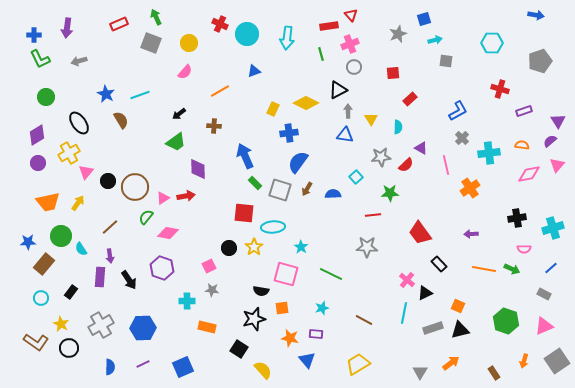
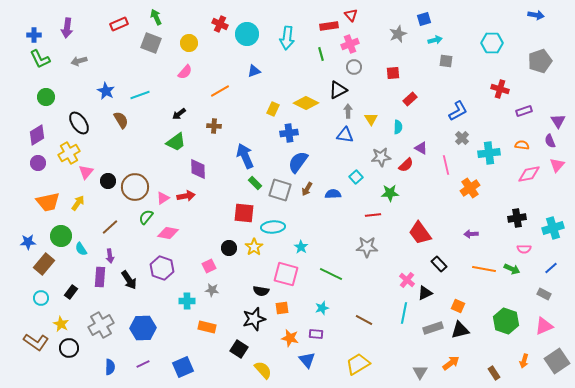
blue star at (106, 94): moved 3 px up
purple semicircle at (550, 141): rotated 72 degrees counterclockwise
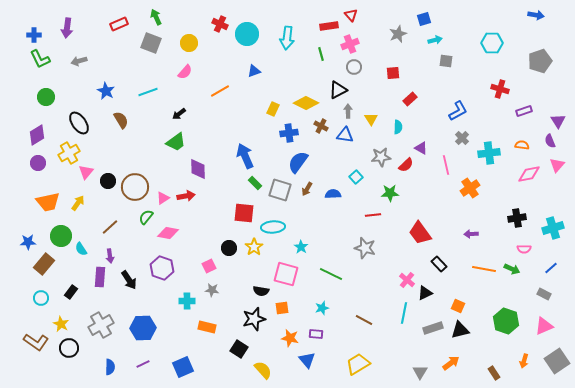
cyan line at (140, 95): moved 8 px right, 3 px up
brown cross at (214, 126): moved 107 px right; rotated 24 degrees clockwise
gray star at (367, 247): moved 2 px left, 1 px down; rotated 15 degrees clockwise
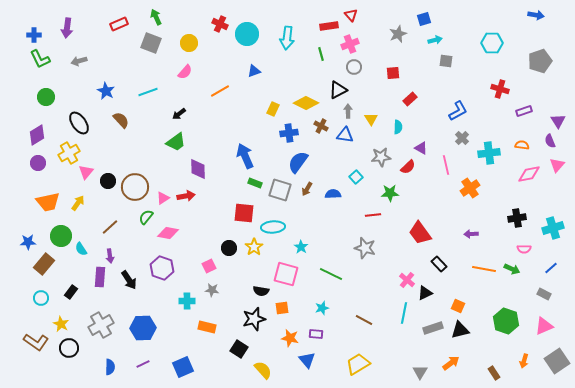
brown semicircle at (121, 120): rotated 12 degrees counterclockwise
red semicircle at (406, 165): moved 2 px right, 2 px down
green rectangle at (255, 183): rotated 24 degrees counterclockwise
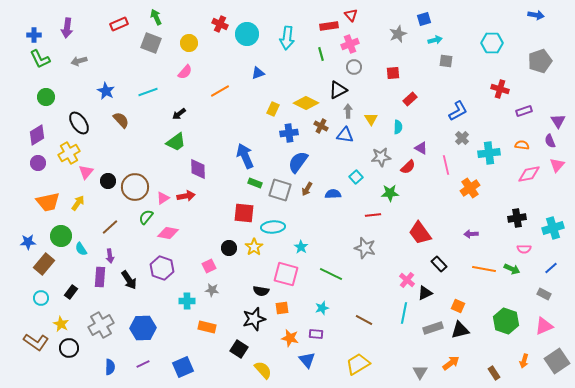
blue triangle at (254, 71): moved 4 px right, 2 px down
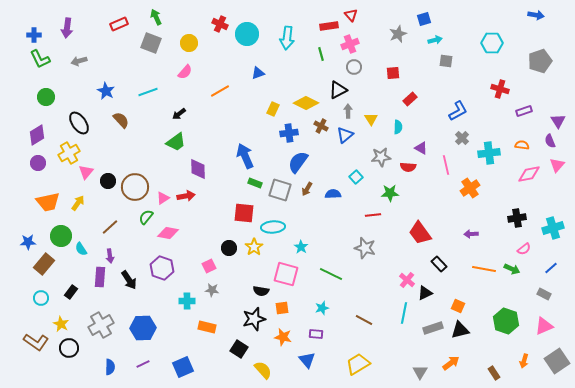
blue triangle at (345, 135): rotated 48 degrees counterclockwise
red semicircle at (408, 167): rotated 49 degrees clockwise
pink semicircle at (524, 249): rotated 40 degrees counterclockwise
orange star at (290, 338): moved 7 px left, 1 px up
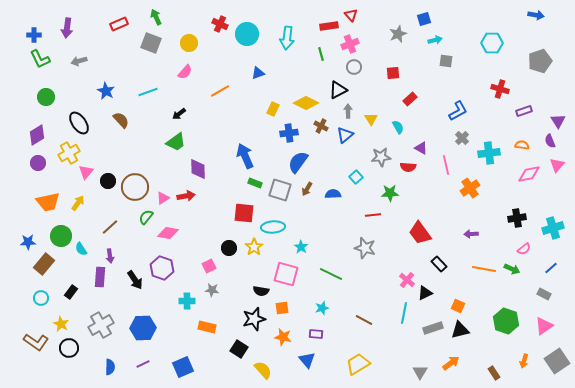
cyan semicircle at (398, 127): rotated 32 degrees counterclockwise
black arrow at (129, 280): moved 6 px right
pink triangle at (544, 326): rotated 12 degrees counterclockwise
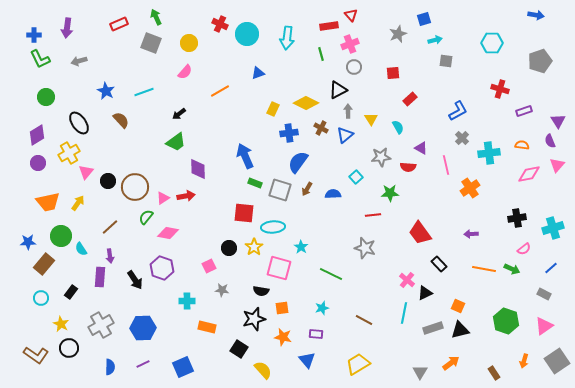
cyan line at (148, 92): moved 4 px left
brown cross at (321, 126): moved 2 px down
pink square at (286, 274): moved 7 px left, 6 px up
gray star at (212, 290): moved 10 px right
brown L-shape at (36, 342): moved 13 px down
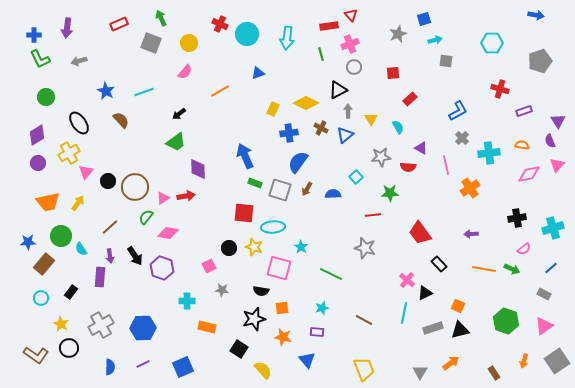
green arrow at (156, 17): moved 5 px right, 1 px down
yellow star at (254, 247): rotated 18 degrees counterclockwise
black arrow at (135, 280): moved 24 px up
purple rectangle at (316, 334): moved 1 px right, 2 px up
yellow trapezoid at (358, 364): moved 6 px right, 5 px down; rotated 100 degrees clockwise
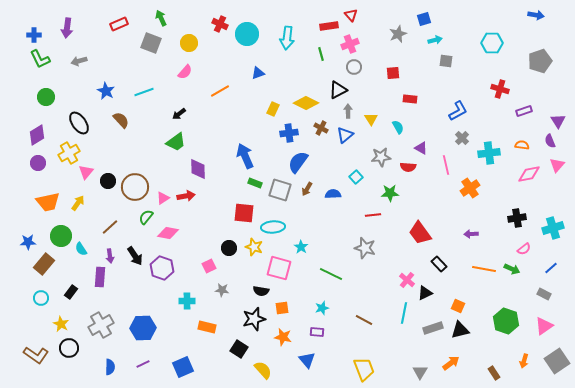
red rectangle at (410, 99): rotated 48 degrees clockwise
